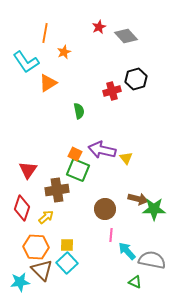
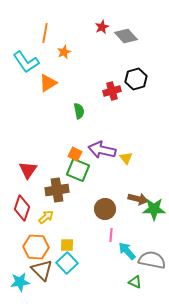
red star: moved 3 px right
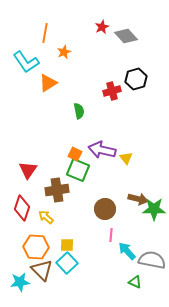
yellow arrow: rotated 98 degrees counterclockwise
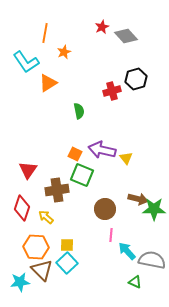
green square: moved 4 px right, 5 px down
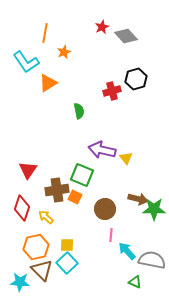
orange square: moved 43 px down
orange hexagon: rotated 15 degrees counterclockwise
cyan star: rotated 12 degrees clockwise
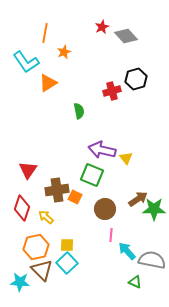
green square: moved 10 px right
brown arrow: rotated 48 degrees counterclockwise
